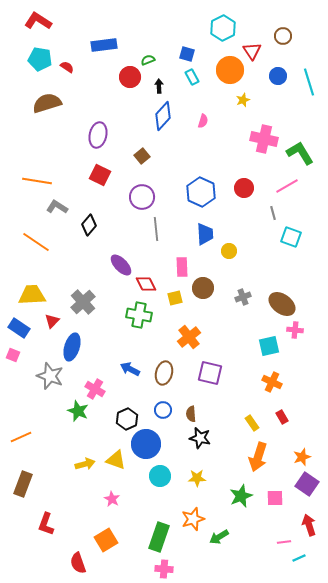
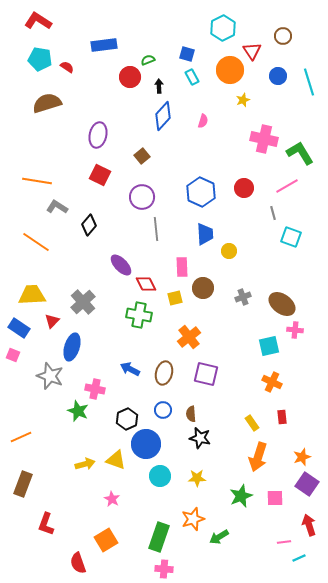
purple square at (210, 373): moved 4 px left, 1 px down
pink cross at (95, 389): rotated 18 degrees counterclockwise
red rectangle at (282, 417): rotated 24 degrees clockwise
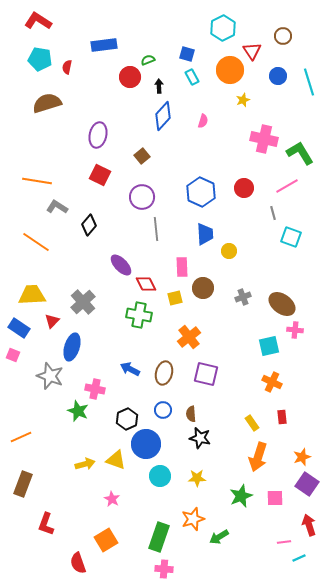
red semicircle at (67, 67): rotated 112 degrees counterclockwise
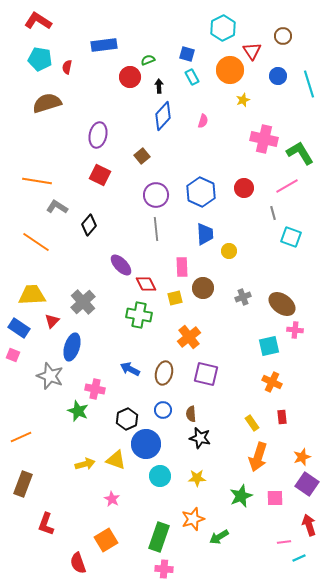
cyan line at (309, 82): moved 2 px down
purple circle at (142, 197): moved 14 px right, 2 px up
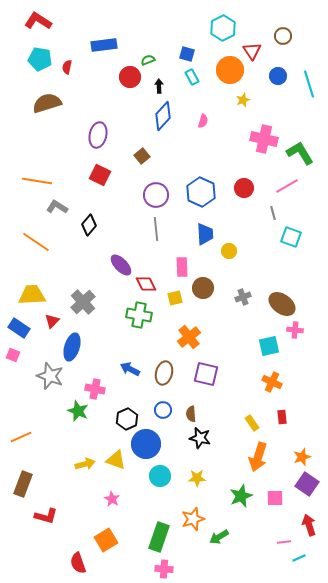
red L-shape at (46, 524): moved 8 px up; rotated 95 degrees counterclockwise
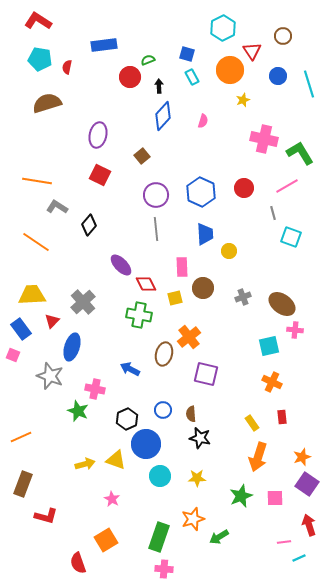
blue rectangle at (19, 328): moved 2 px right, 1 px down; rotated 20 degrees clockwise
brown ellipse at (164, 373): moved 19 px up
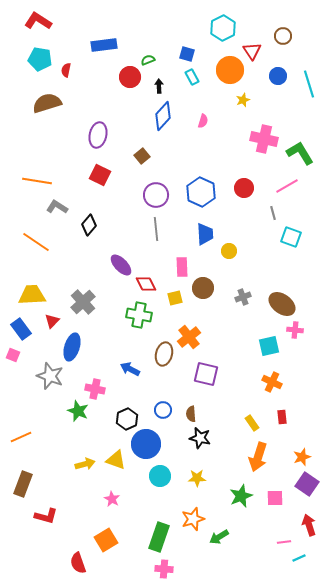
red semicircle at (67, 67): moved 1 px left, 3 px down
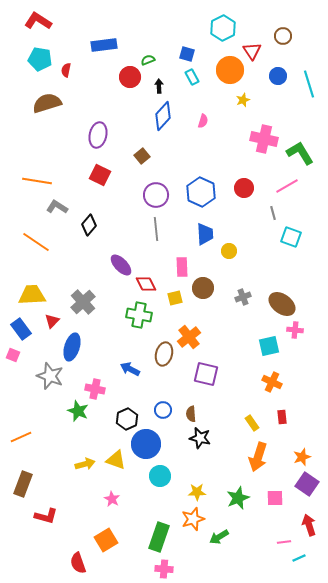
yellow star at (197, 478): moved 14 px down
green star at (241, 496): moved 3 px left, 2 px down
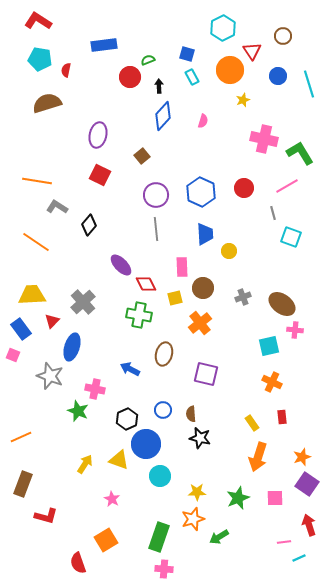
orange cross at (189, 337): moved 11 px right, 14 px up
yellow triangle at (116, 460): moved 3 px right
yellow arrow at (85, 464): rotated 42 degrees counterclockwise
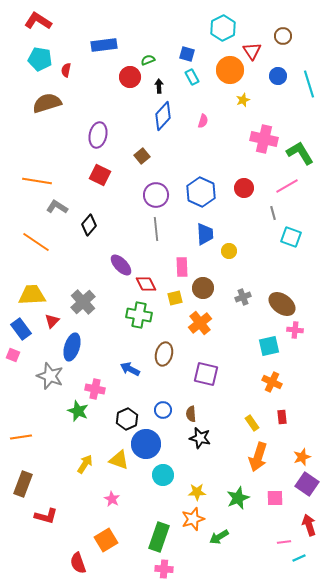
orange line at (21, 437): rotated 15 degrees clockwise
cyan circle at (160, 476): moved 3 px right, 1 px up
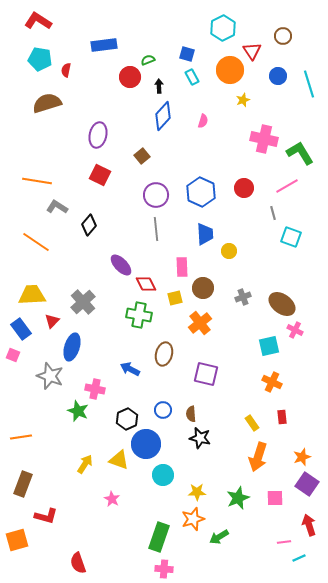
pink cross at (295, 330): rotated 21 degrees clockwise
orange square at (106, 540): moved 89 px left; rotated 15 degrees clockwise
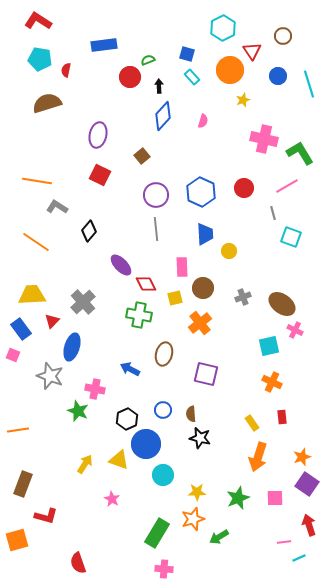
cyan rectangle at (192, 77): rotated 14 degrees counterclockwise
black diamond at (89, 225): moved 6 px down
orange line at (21, 437): moved 3 px left, 7 px up
green rectangle at (159, 537): moved 2 px left, 4 px up; rotated 12 degrees clockwise
